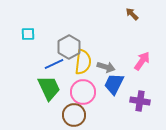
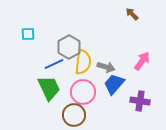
blue trapezoid: rotated 15 degrees clockwise
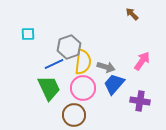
gray hexagon: rotated 10 degrees clockwise
pink circle: moved 4 px up
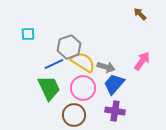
brown arrow: moved 8 px right
yellow semicircle: rotated 65 degrees counterclockwise
purple cross: moved 25 px left, 10 px down
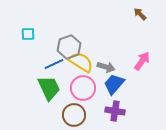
yellow semicircle: moved 2 px left
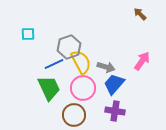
yellow semicircle: rotated 30 degrees clockwise
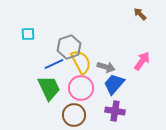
pink circle: moved 2 px left
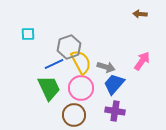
brown arrow: rotated 40 degrees counterclockwise
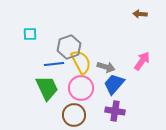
cyan square: moved 2 px right
blue line: rotated 18 degrees clockwise
green trapezoid: moved 2 px left
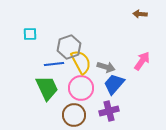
purple cross: moved 6 px left; rotated 24 degrees counterclockwise
